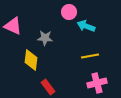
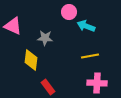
pink cross: rotated 18 degrees clockwise
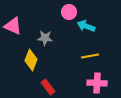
yellow diamond: rotated 15 degrees clockwise
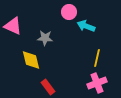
yellow line: moved 7 px right, 2 px down; rotated 66 degrees counterclockwise
yellow diamond: rotated 35 degrees counterclockwise
pink cross: rotated 24 degrees counterclockwise
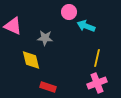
red rectangle: rotated 35 degrees counterclockwise
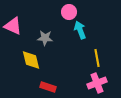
cyan arrow: moved 6 px left, 4 px down; rotated 48 degrees clockwise
yellow line: rotated 24 degrees counterclockwise
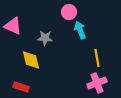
red rectangle: moved 27 px left
